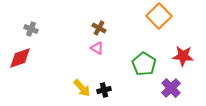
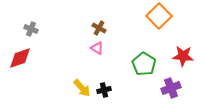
purple cross: rotated 24 degrees clockwise
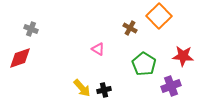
brown cross: moved 31 px right
pink triangle: moved 1 px right, 1 px down
purple cross: moved 2 px up
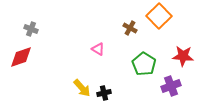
red diamond: moved 1 px right, 1 px up
black cross: moved 3 px down
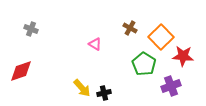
orange square: moved 2 px right, 21 px down
pink triangle: moved 3 px left, 5 px up
red diamond: moved 14 px down
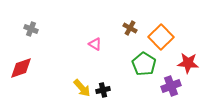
red star: moved 5 px right, 7 px down
red diamond: moved 3 px up
black cross: moved 1 px left, 3 px up
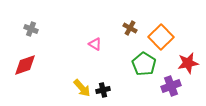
red star: rotated 15 degrees counterclockwise
red diamond: moved 4 px right, 3 px up
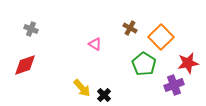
purple cross: moved 3 px right, 1 px up
black cross: moved 1 px right, 5 px down; rotated 32 degrees counterclockwise
